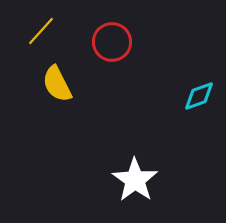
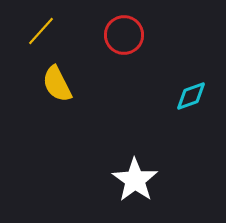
red circle: moved 12 px right, 7 px up
cyan diamond: moved 8 px left
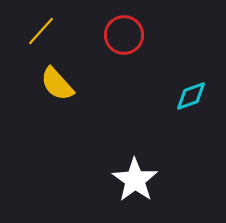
yellow semicircle: rotated 15 degrees counterclockwise
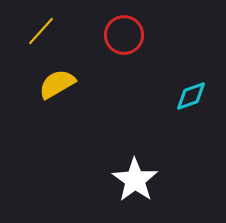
yellow semicircle: rotated 102 degrees clockwise
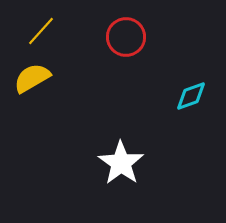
red circle: moved 2 px right, 2 px down
yellow semicircle: moved 25 px left, 6 px up
white star: moved 14 px left, 17 px up
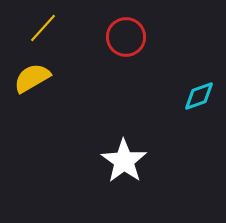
yellow line: moved 2 px right, 3 px up
cyan diamond: moved 8 px right
white star: moved 3 px right, 2 px up
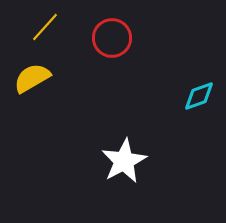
yellow line: moved 2 px right, 1 px up
red circle: moved 14 px left, 1 px down
white star: rotated 9 degrees clockwise
